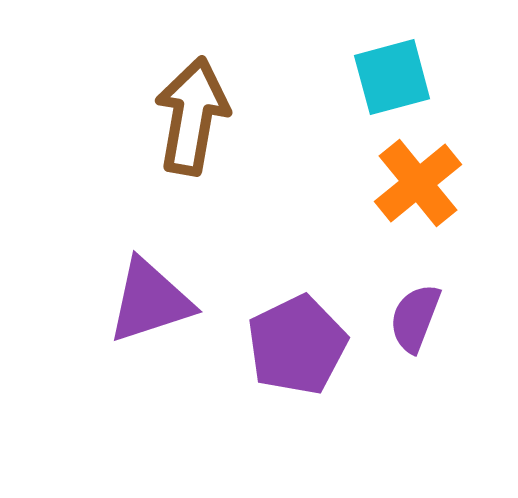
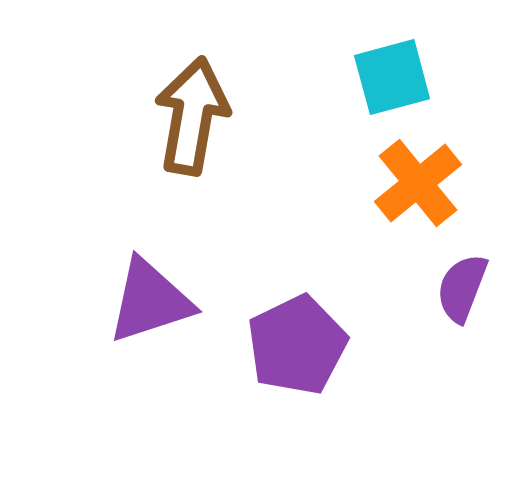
purple semicircle: moved 47 px right, 30 px up
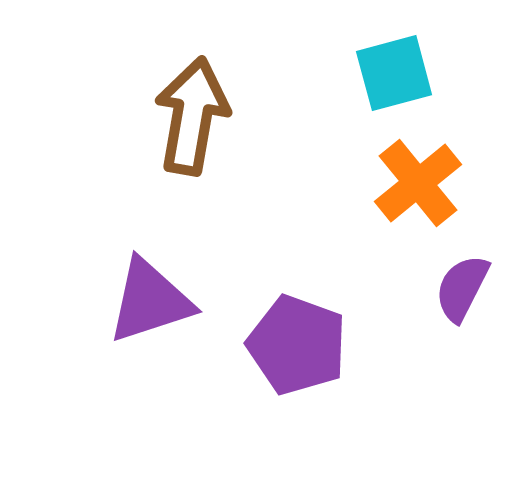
cyan square: moved 2 px right, 4 px up
purple semicircle: rotated 6 degrees clockwise
purple pentagon: rotated 26 degrees counterclockwise
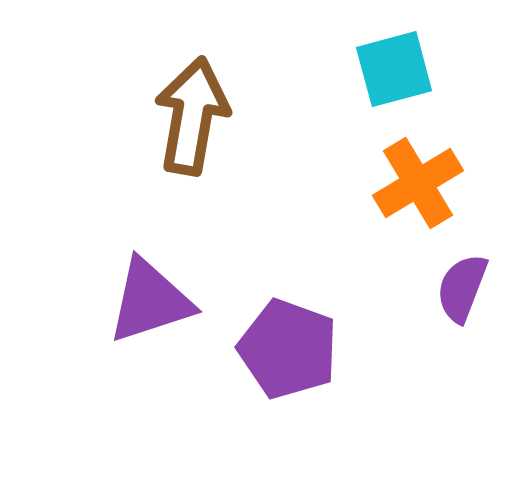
cyan square: moved 4 px up
orange cross: rotated 8 degrees clockwise
purple semicircle: rotated 6 degrees counterclockwise
purple pentagon: moved 9 px left, 4 px down
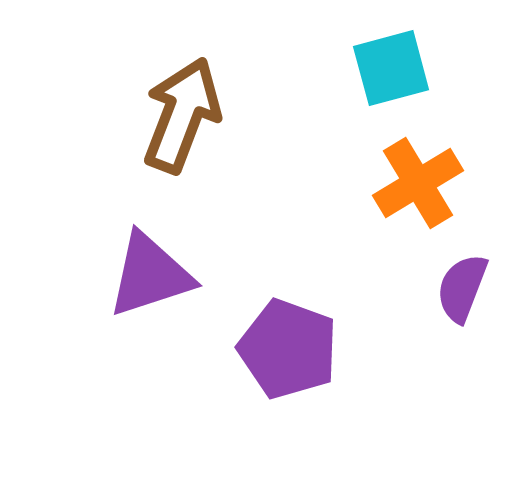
cyan square: moved 3 px left, 1 px up
brown arrow: moved 10 px left, 1 px up; rotated 11 degrees clockwise
purple triangle: moved 26 px up
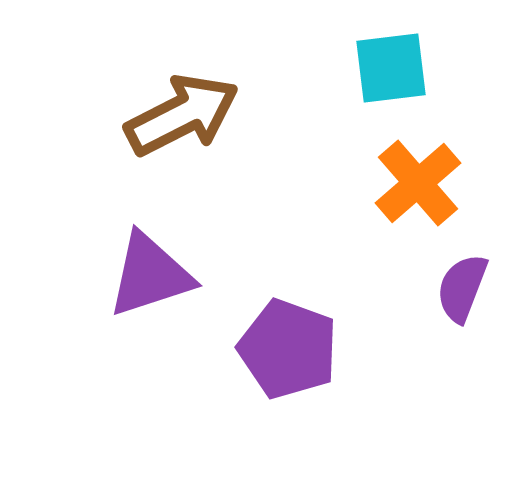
cyan square: rotated 8 degrees clockwise
brown arrow: rotated 42 degrees clockwise
orange cross: rotated 10 degrees counterclockwise
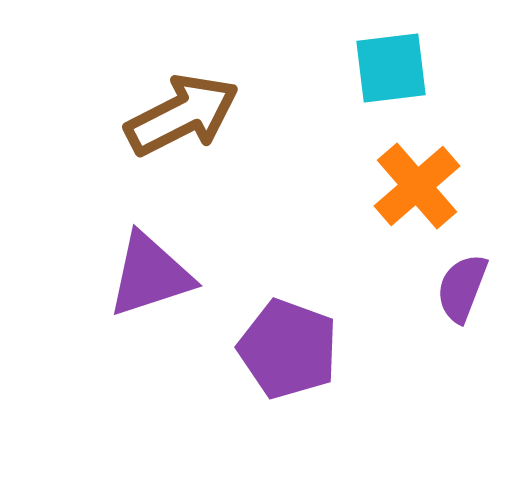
orange cross: moved 1 px left, 3 px down
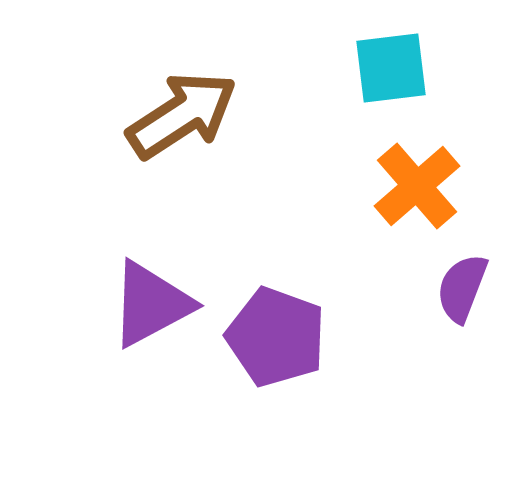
brown arrow: rotated 6 degrees counterclockwise
purple triangle: moved 1 px right, 29 px down; rotated 10 degrees counterclockwise
purple pentagon: moved 12 px left, 12 px up
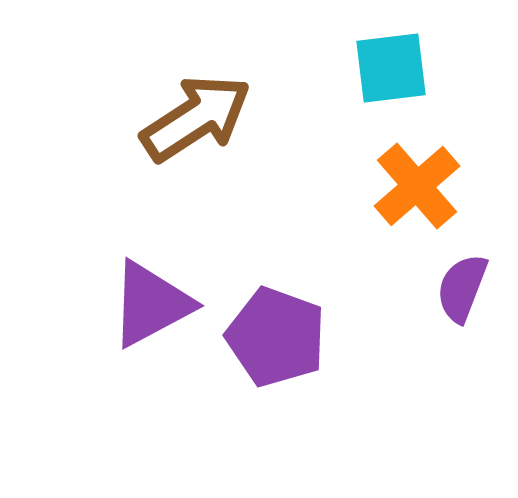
brown arrow: moved 14 px right, 3 px down
